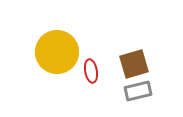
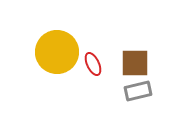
brown square: moved 1 px right, 1 px up; rotated 16 degrees clockwise
red ellipse: moved 2 px right, 7 px up; rotated 15 degrees counterclockwise
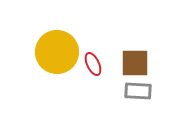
gray rectangle: rotated 16 degrees clockwise
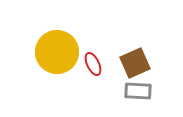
brown square: rotated 24 degrees counterclockwise
